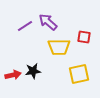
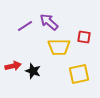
purple arrow: moved 1 px right
black star: rotated 28 degrees clockwise
red arrow: moved 9 px up
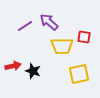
yellow trapezoid: moved 3 px right, 1 px up
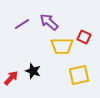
purple line: moved 3 px left, 2 px up
red square: rotated 16 degrees clockwise
red arrow: moved 2 px left, 12 px down; rotated 35 degrees counterclockwise
yellow square: moved 1 px down
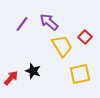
purple line: rotated 21 degrees counterclockwise
red square: moved 1 px right; rotated 16 degrees clockwise
yellow trapezoid: rotated 120 degrees counterclockwise
yellow square: moved 1 px right, 1 px up
